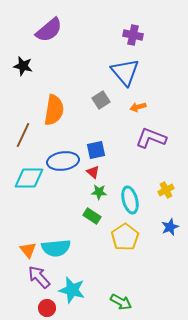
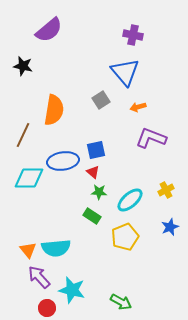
cyan ellipse: rotated 64 degrees clockwise
yellow pentagon: rotated 12 degrees clockwise
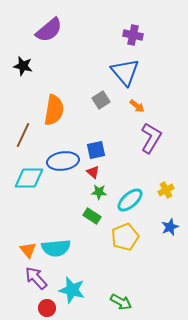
orange arrow: moved 1 px left, 1 px up; rotated 126 degrees counterclockwise
purple L-shape: rotated 100 degrees clockwise
purple arrow: moved 3 px left, 1 px down
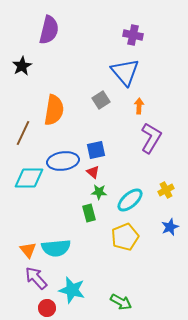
purple semicircle: rotated 36 degrees counterclockwise
black star: moved 1 px left; rotated 30 degrees clockwise
orange arrow: moved 2 px right; rotated 126 degrees counterclockwise
brown line: moved 2 px up
green rectangle: moved 3 px left, 3 px up; rotated 42 degrees clockwise
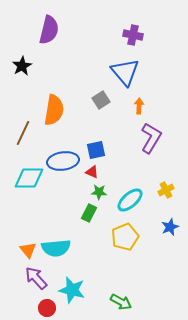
red triangle: moved 1 px left; rotated 16 degrees counterclockwise
green rectangle: rotated 42 degrees clockwise
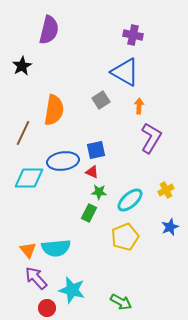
blue triangle: rotated 20 degrees counterclockwise
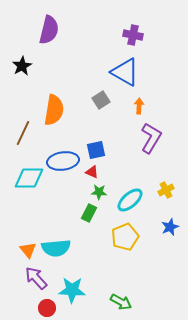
cyan star: rotated 12 degrees counterclockwise
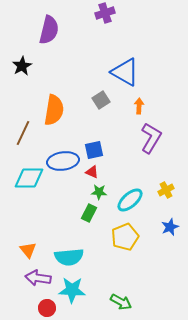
purple cross: moved 28 px left, 22 px up; rotated 30 degrees counterclockwise
blue square: moved 2 px left
cyan semicircle: moved 13 px right, 9 px down
purple arrow: moved 2 px right; rotated 40 degrees counterclockwise
